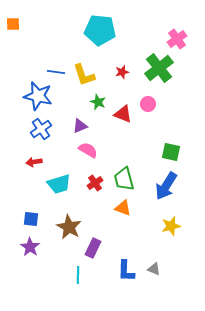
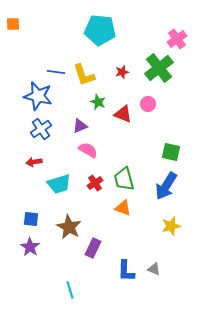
cyan line: moved 8 px left, 15 px down; rotated 18 degrees counterclockwise
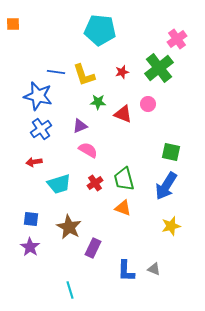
green star: rotated 21 degrees counterclockwise
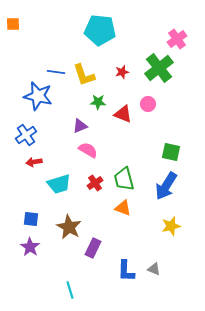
blue cross: moved 15 px left, 6 px down
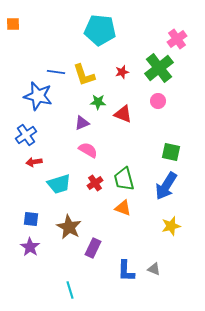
pink circle: moved 10 px right, 3 px up
purple triangle: moved 2 px right, 3 px up
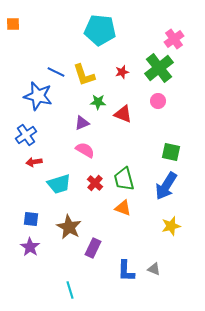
pink cross: moved 3 px left
blue line: rotated 18 degrees clockwise
pink semicircle: moved 3 px left
red cross: rotated 14 degrees counterclockwise
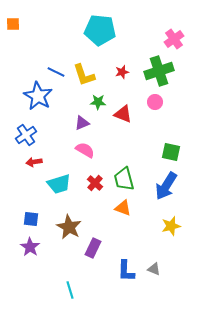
green cross: moved 3 px down; rotated 20 degrees clockwise
blue star: rotated 16 degrees clockwise
pink circle: moved 3 px left, 1 px down
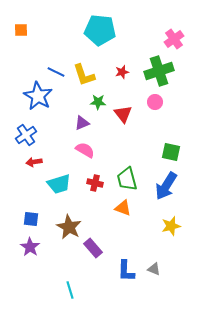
orange square: moved 8 px right, 6 px down
red triangle: rotated 30 degrees clockwise
green trapezoid: moved 3 px right
red cross: rotated 28 degrees counterclockwise
purple rectangle: rotated 66 degrees counterclockwise
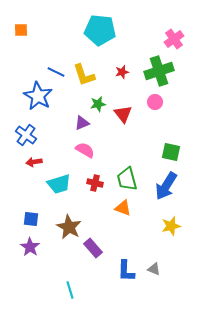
green star: moved 2 px down; rotated 14 degrees counterclockwise
blue cross: rotated 20 degrees counterclockwise
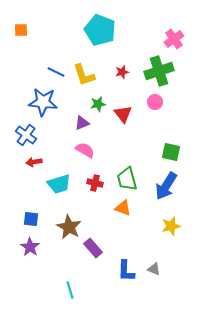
cyan pentagon: rotated 16 degrees clockwise
blue star: moved 5 px right, 6 px down; rotated 24 degrees counterclockwise
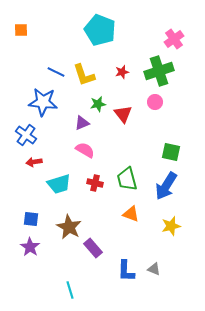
orange triangle: moved 8 px right, 6 px down
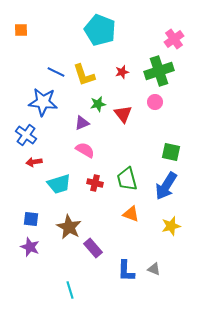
purple star: rotated 12 degrees counterclockwise
